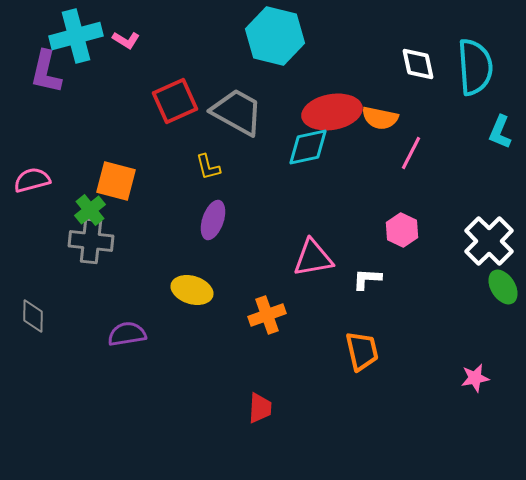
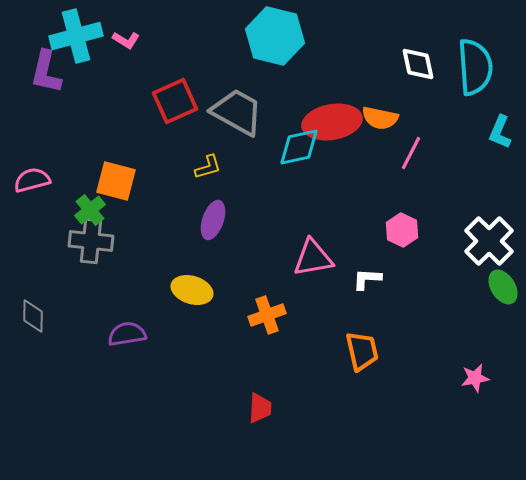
red ellipse: moved 10 px down
cyan diamond: moved 9 px left
yellow L-shape: rotated 92 degrees counterclockwise
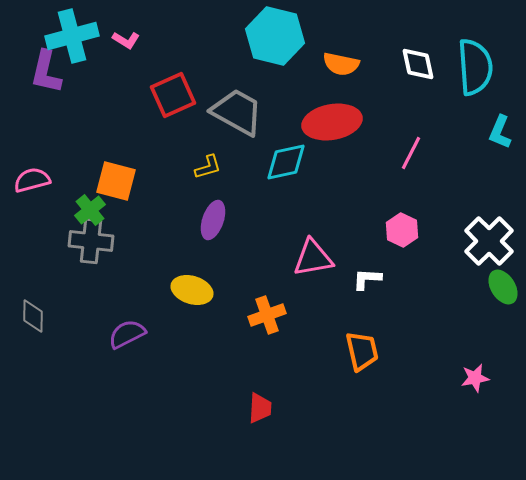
cyan cross: moved 4 px left
red square: moved 2 px left, 6 px up
orange semicircle: moved 39 px left, 54 px up
cyan diamond: moved 13 px left, 15 px down
purple semicircle: rotated 18 degrees counterclockwise
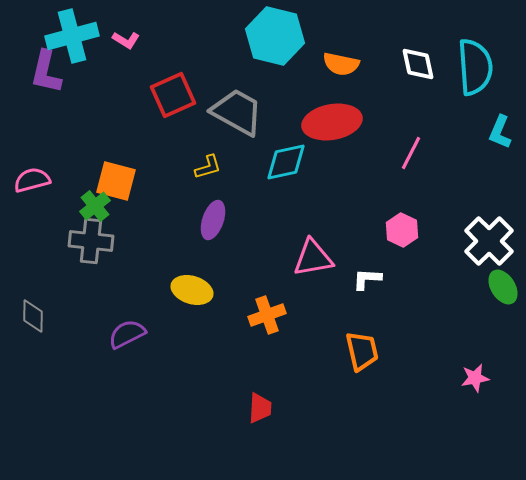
green cross: moved 5 px right, 4 px up
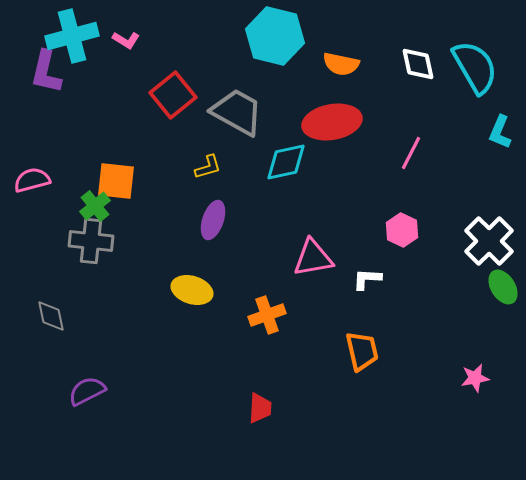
cyan semicircle: rotated 26 degrees counterclockwise
red square: rotated 15 degrees counterclockwise
orange square: rotated 9 degrees counterclockwise
gray diamond: moved 18 px right; rotated 12 degrees counterclockwise
purple semicircle: moved 40 px left, 57 px down
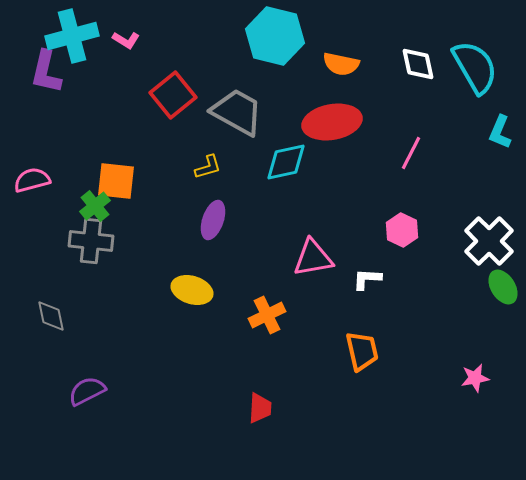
orange cross: rotated 6 degrees counterclockwise
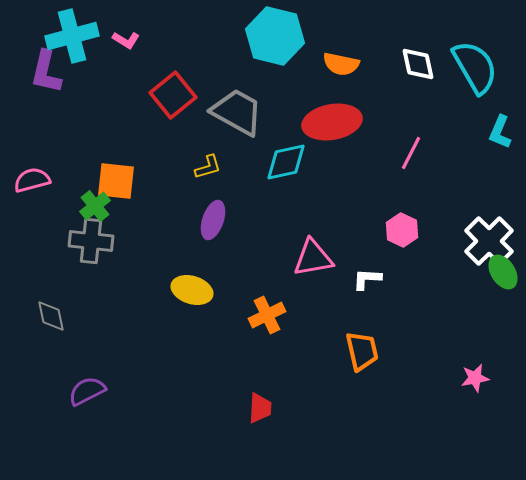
green ellipse: moved 15 px up
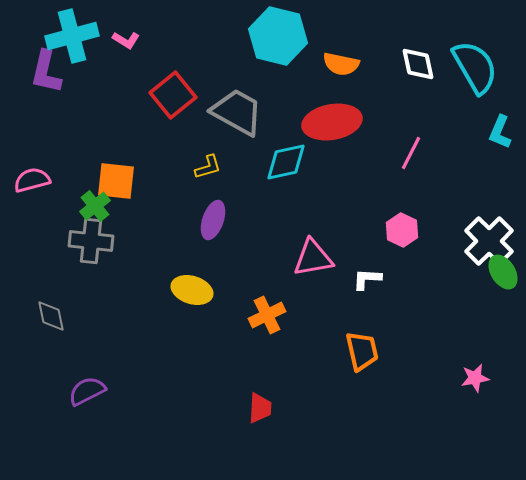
cyan hexagon: moved 3 px right
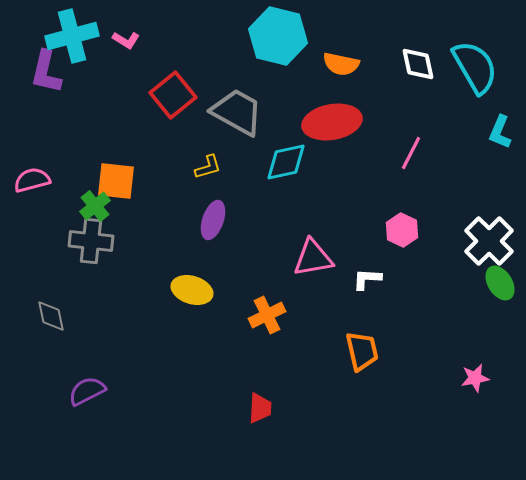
green ellipse: moved 3 px left, 11 px down
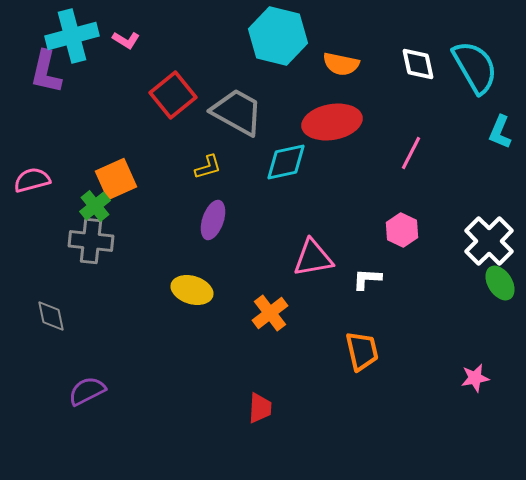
orange square: moved 2 px up; rotated 30 degrees counterclockwise
orange cross: moved 3 px right, 2 px up; rotated 12 degrees counterclockwise
